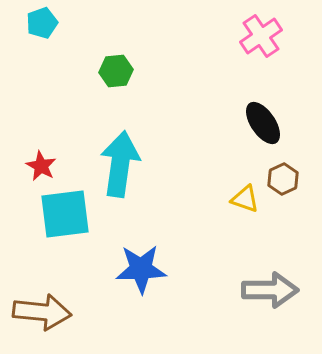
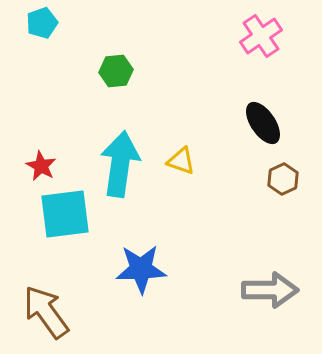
yellow triangle: moved 64 px left, 38 px up
brown arrow: moved 4 px right; rotated 132 degrees counterclockwise
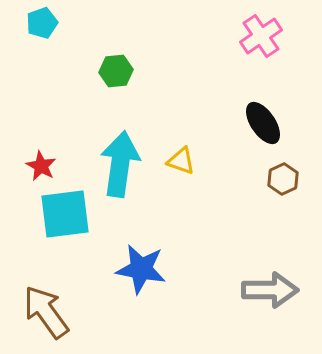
blue star: rotated 12 degrees clockwise
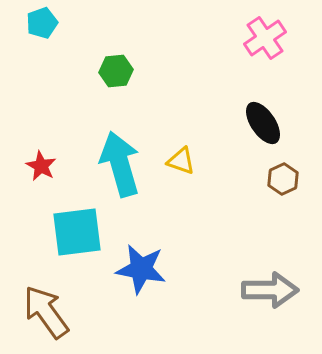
pink cross: moved 4 px right, 2 px down
cyan arrow: rotated 24 degrees counterclockwise
cyan square: moved 12 px right, 18 px down
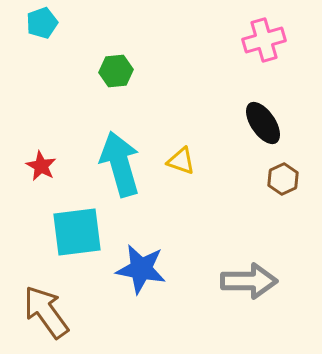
pink cross: moved 1 px left, 2 px down; rotated 18 degrees clockwise
gray arrow: moved 21 px left, 9 px up
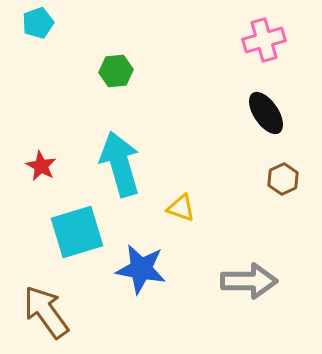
cyan pentagon: moved 4 px left
black ellipse: moved 3 px right, 10 px up
yellow triangle: moved 47 px down
cyan square: rotated 10 degrees counterclockwise
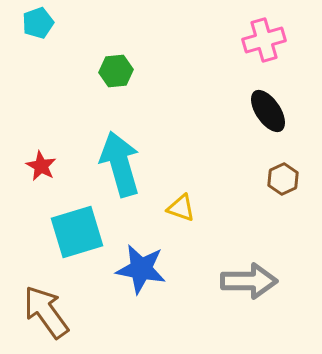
black ellipse: moved 2 px right, 2 px up
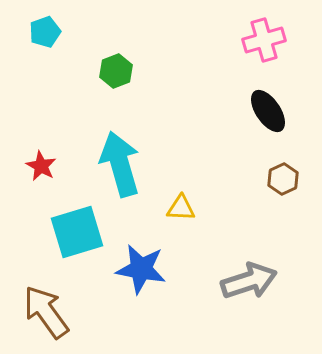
cyan pentagon: moved 7 px right, 9 px down
green hexagon: rotated 16 degrees counterclockwise
yellow triangle: rotated 16 degrees counterclockwise
gray arrow: rotated 18 degrees counterclockwise
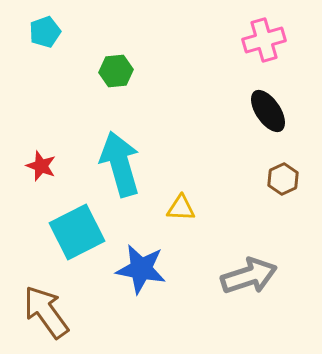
green hexagon: rotated 16 degrees clockwise
red star: rotated 8 degrees counterclockwise
cyan square: rotated 10 degrees counterclockwise
gray arrow: moved 5 px up
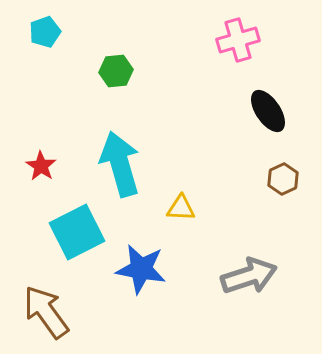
pink cross: moved 26 px left
red star: rotated 12 degrees clockwise
